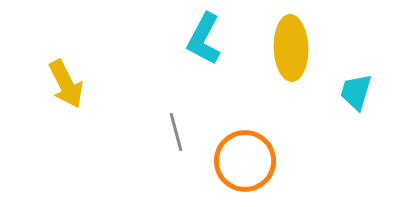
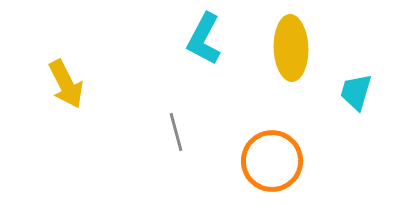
orange circle: moved 27 px right
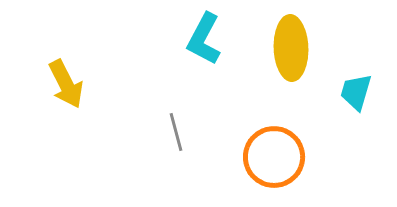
orange circle: moved 2 px right, 4 px up
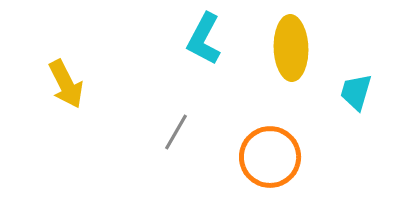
gray line: rotated 45 degrees clockwise
orange circle: moved 4 px left
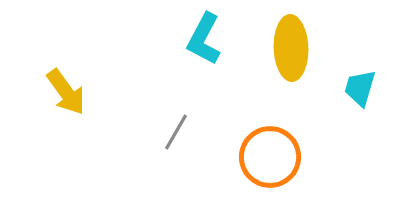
yellow arrow: moved 8 px down; rotated 9 degrees counterclockwise
cyan trapezoid: moved 4 px right, 4 px up
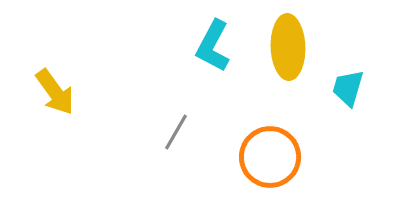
cyan L-shape: moved 9 px right, 7 px down
yellow ellipse: moved 3 px left, 1 px up
cyan trapezoid: moved 12 px left
yellow arrow: moved 11 px left
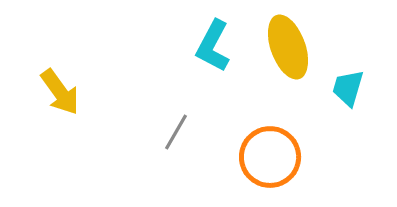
yellow ellipse: rotated 18 degrees counterclockwise
yellow arrow: moved 5 px right
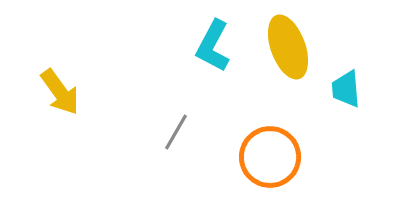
cyan trapezoid: moved 2 px left, 1 px down; rotated 21 degrees counterclockwise
